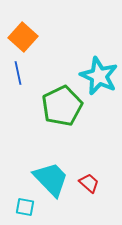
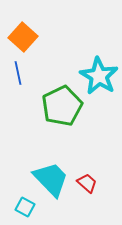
cyan star: rotated 6 degrees clockwise
red trapezoid: moved 2 px left
cyan square: rotated 18 degrees clockwise
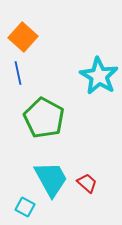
green pentagon: moved 18 px left, 12 px down; rotated 18 degrees counterclockwise
cyan trapezoid: rotated 15 degrees clockwise
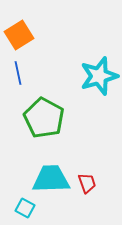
orange square: moved 4 px left, 2 px up; rotated 16 degrees clockwise
cyan star: rotated 24 degrees clockwise
cyan trapezoid: rotated 63 degrees counterclockwise
red trapezoid: rotated 30 degrees clockwise
cyan square: moved 1 px down
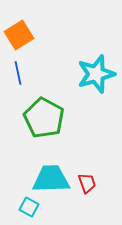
cyan star: moved 3 px left, 2 px up
cyan square: moved 4 px right, 1 px up
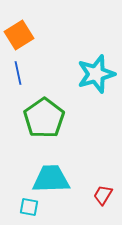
green pentagon: rotated 9 degrees clockwise
red trapezoid: moved 16 px right, 12 px down; rotated 130 degrees counterclockwise
cyan square: rotated 18 degrees counterclockwise
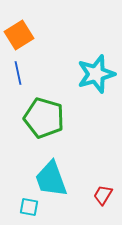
green pentagon: rotated 21 degrees counterclockwise
cyan trapezoid: rotated 108 degrees counterclockwise
